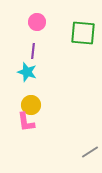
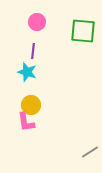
green square: moved 2 px up
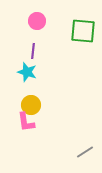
pink circle: moved 1 px up
gray line: moved 5 px left
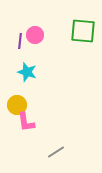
pink circle: moved 2 px left, 14 px down
purple line: moved 13 px left, 10 px up
yellow circle: moved 14 px left
gray line: moved 29 px left
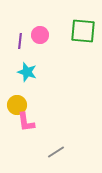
pink circle: moved 5 px right
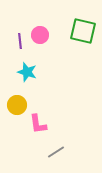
green square: rotated 8 degrees clockwise
purple line: rotated 14 degrees counterclockwise
pink L-shape: moved 12 px right, 2 px down
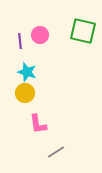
yellow circle: moved 8 px right, 12 px up
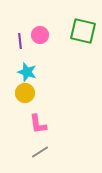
gray line: moved 16 px left
